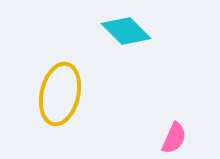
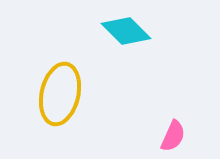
pink semicircle: moved 1 px left, 2 px up
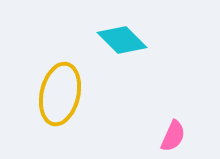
cyan diamond: moved 4 px left, 9 px down
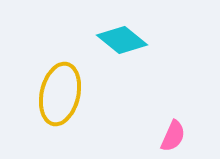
cyan diamond: rotated 6 degrees counterclockwise
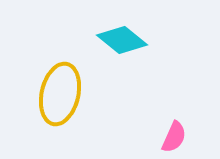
pink semicircle: moved 1 px right, 1 px down
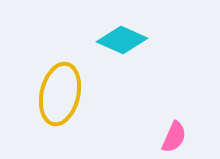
cyan diamond: rotated 15 degrees counterclockwise
